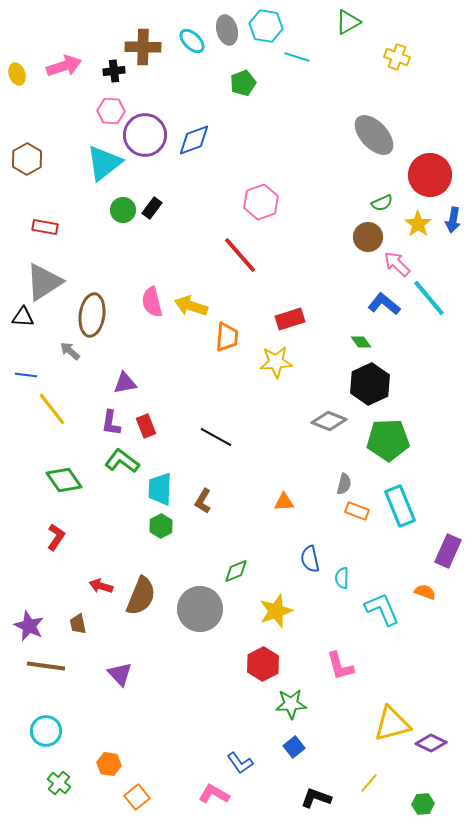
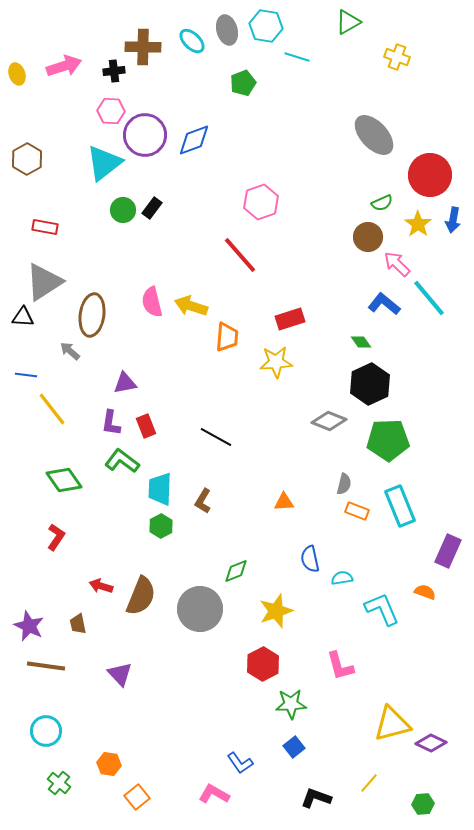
cyan semicircle at (342, 578): rotated 80 degrees clockwise
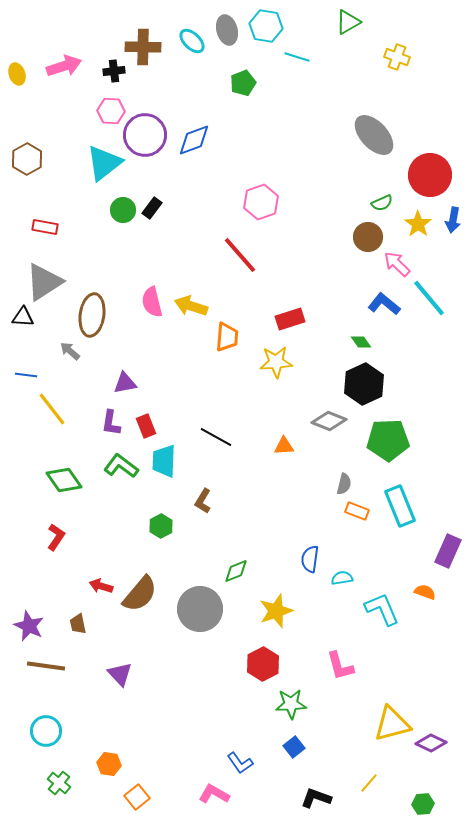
black hexagon at (370, 384): moved 6 px left
green L-shape at (122, 461): moved 1 px left, 5 px down
cyan trapezoid at (160, 489): moved 4 px right, 28 px up
orange triangle at (284, 502): moved 56 px up
blue semicircle at (310, 559): rotated 20 degrees clockwise
brown semicircle at (141, 596): moved 1 px left, 2 px up; rotated 18 degrees clockwise
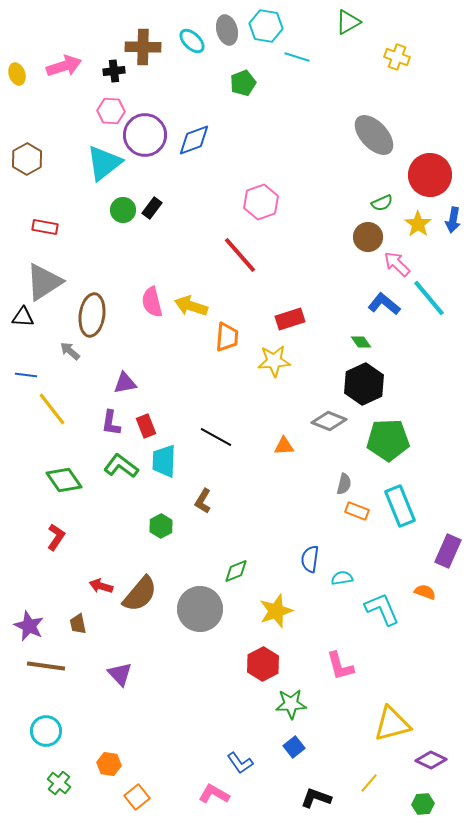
yellow star at (276, 362): moved 2 px left, 1 px up
purple diamond at (431, 743): moved 17 px down
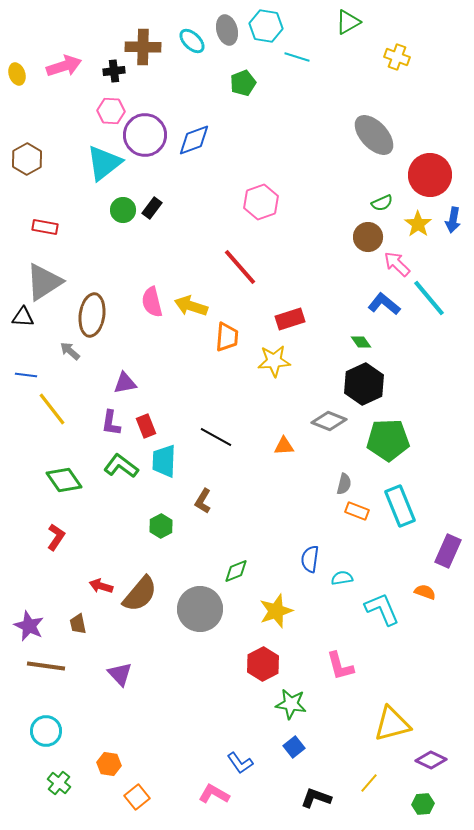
red line at (240, 255): moved 12 px down
green star at (291, 704): rotated 12 degrees clockwise
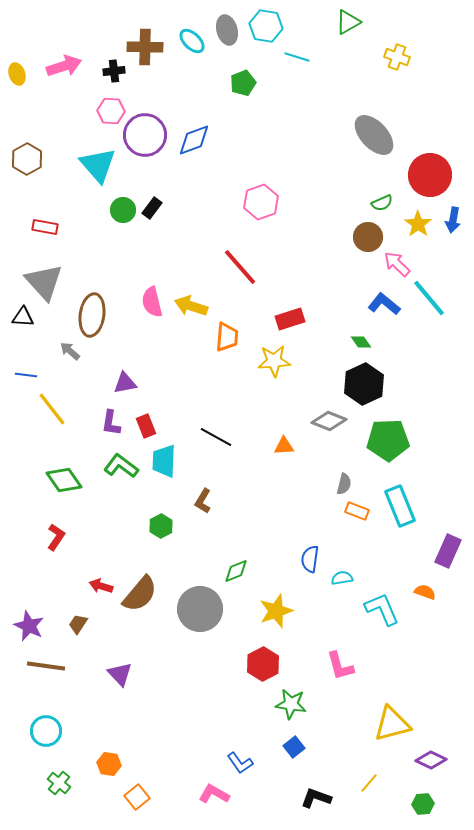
brown cross at (143, 47): moved 2 px right
cyan triangle at (104, 163): moved 6 px left, 2 px down; rotated 33 degrees counterclockwise
gray triangle at (44, 282): rotated 39 degrees counterclockwise
brown trapezoid at (78, 624): rotated 45 degrees clockwise
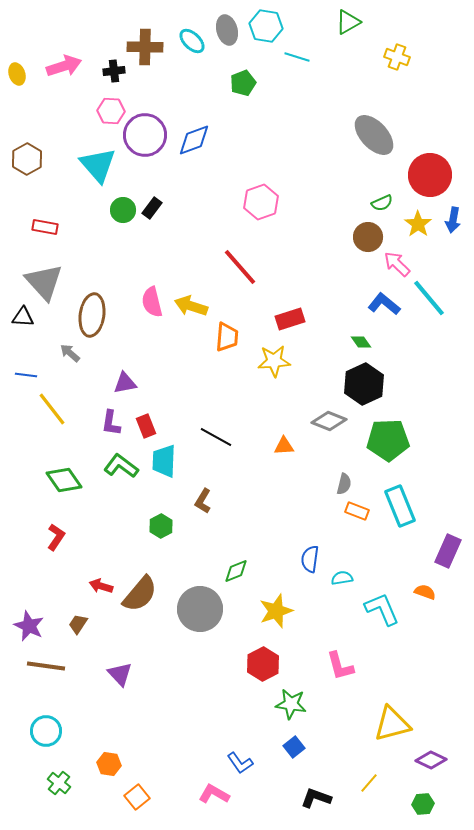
gray arrow at (70, 351): moved 2 px down
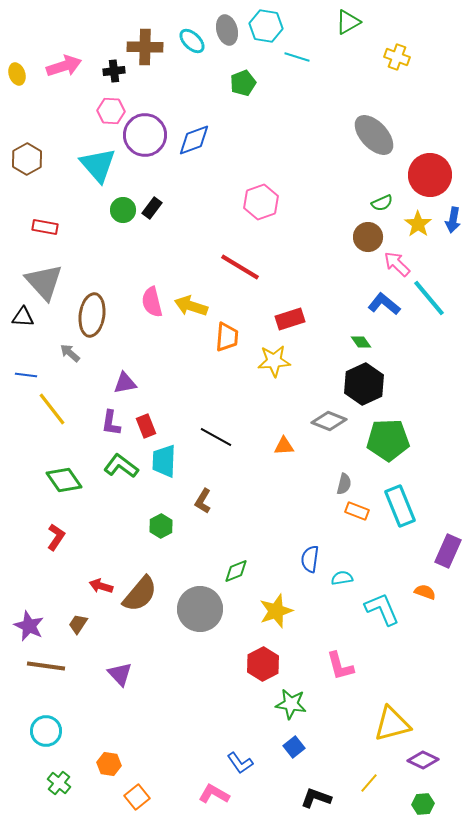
red line at (240, 267): rotated 18 degrees counterclockwise
purple diamond at (431, 760): moved 8 px left
